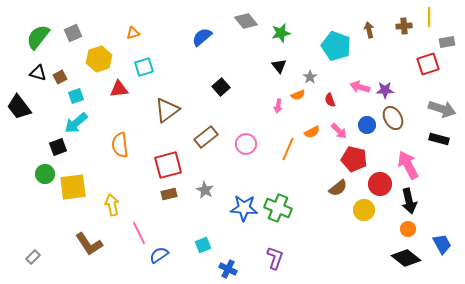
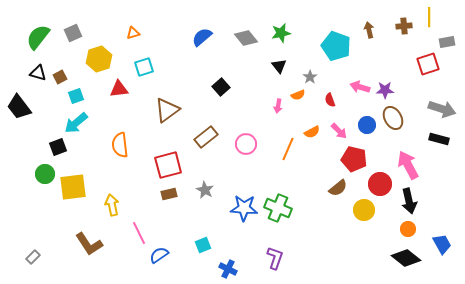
gray diamond at (246, 21): moved 17 px down
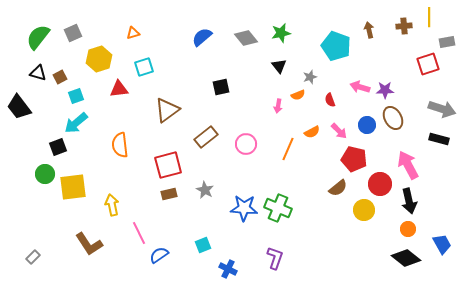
gray star at (310, 77): rotated 16 degrees clockwise
black square at (221, 87): rotated 30 degrees clockwise
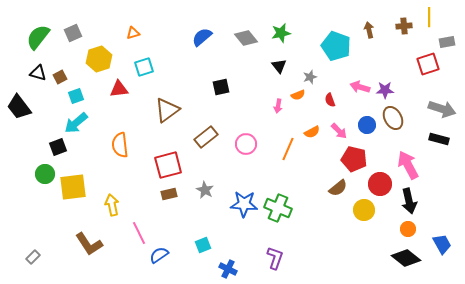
blue star at (244, 208): moved 4 px up
